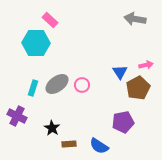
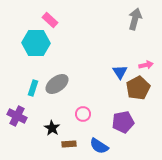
gray arrow: rotated 95 degrees clockwise
pink circle: moved 1 px right, 29 px down
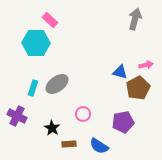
blue triangle: rotated 42 degrees counterclockwise
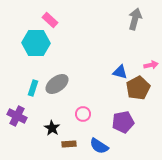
pink arrow: moved 5 px right
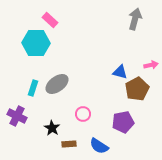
brown pentagon: moved 1 px left, 1 px down
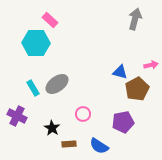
cyan rectangle: rotated 49 degrees counterclockwise
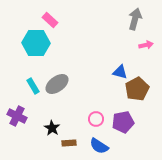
pink arrow: moved 5 px left, 20 px up
cyan rectangle: moved 2 px up
pink circle: moved 13 px right, 5 px down
brown rectangle: moved 1 px up
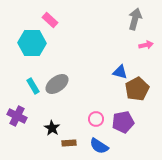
cyan hexagon: moved 4 px left
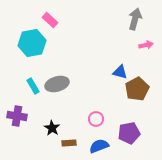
cyan hexagon: rotated 12 degrees counterclockwise
gray ellipse: rotated 20 degrees clockwise
purple cross: rotated 18 degrees counterclockwise
purple pentagon: moved 6 px right, 11 px down
blue semicircle: rotated 126 degrees clockwise
